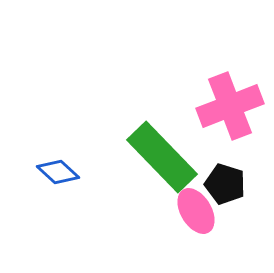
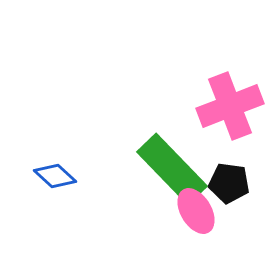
green rectangle: moved 10 px right, 12 px down
blue diamond: moved 3 px left, 4 px down
black pentagon: moved 4 px right, 1 px up; rotated 9 degrees counterclockwise
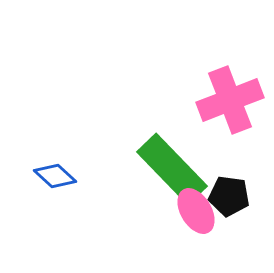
pink cross: moved 6 px up
black pentagon: moved 13 px down
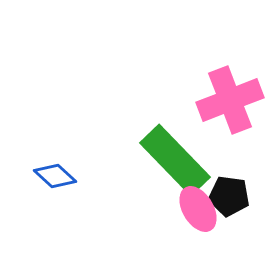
green rectangle: moved 3 px right, 9 px up
pink ellipse: moved 2 px right, 2 px up
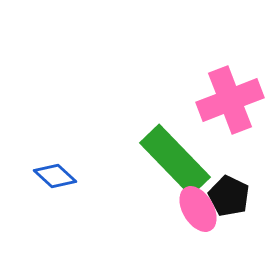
black pentagon: rotated 18 degrees clockwise
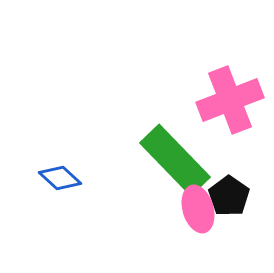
blue diamond: moved 5 px right, 2 px down
black pentagon: rotated 9 degrees clockwise
pink ellipse: rotated 15 degrees clockwise
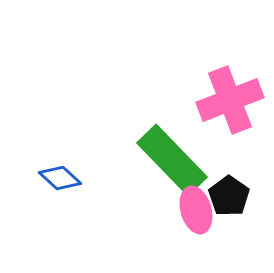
green rectangle: moved 3 px left
pink ellipse: moved 2 px left, 1 px down
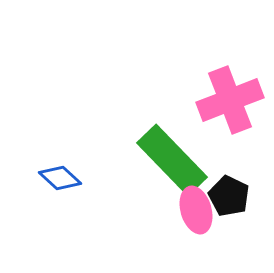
black pentagon: rotated 9 degrees counterclockwise
